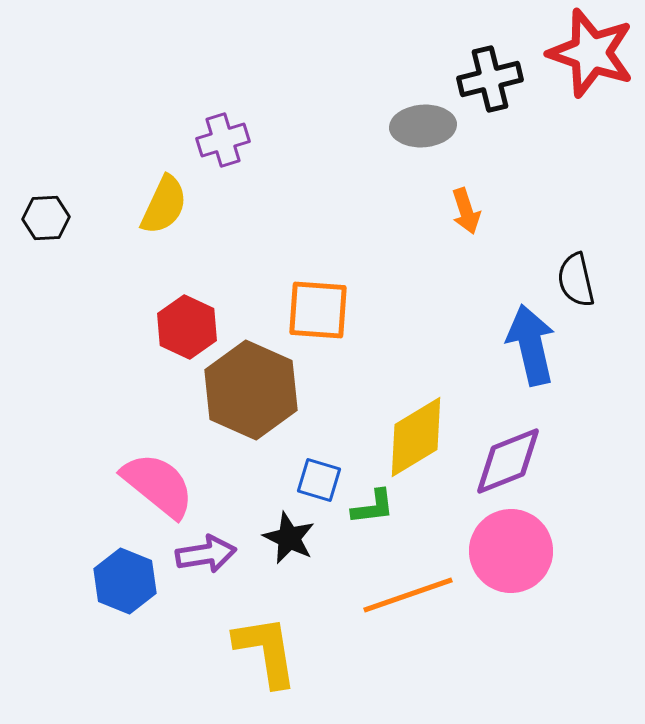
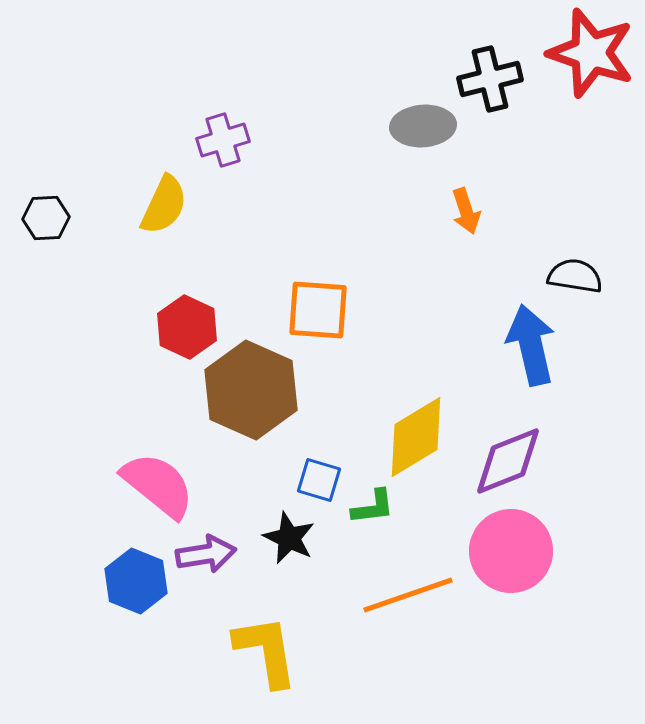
black semicircle: moved 1 px left, 4 px up; rotated 112 degrees clockwise
blue hexagon: moved 11 px right
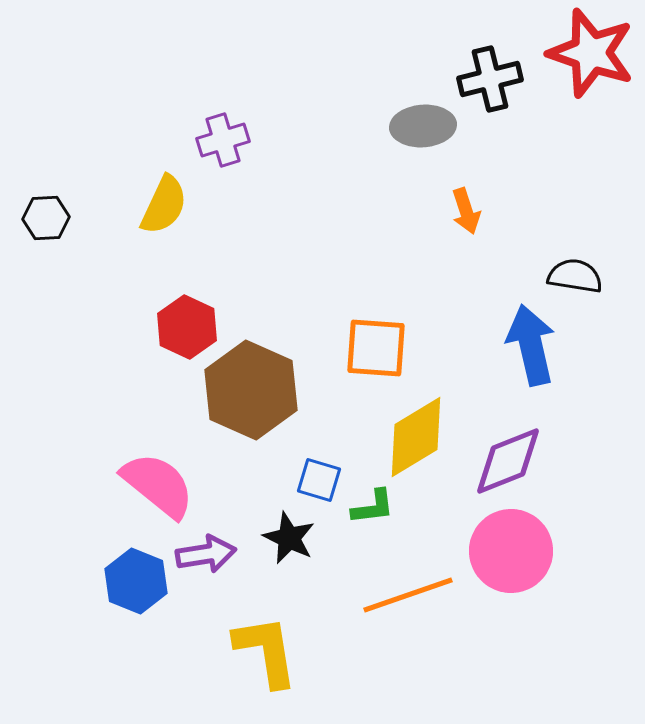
orange square: moved 58 px right, 38 px down
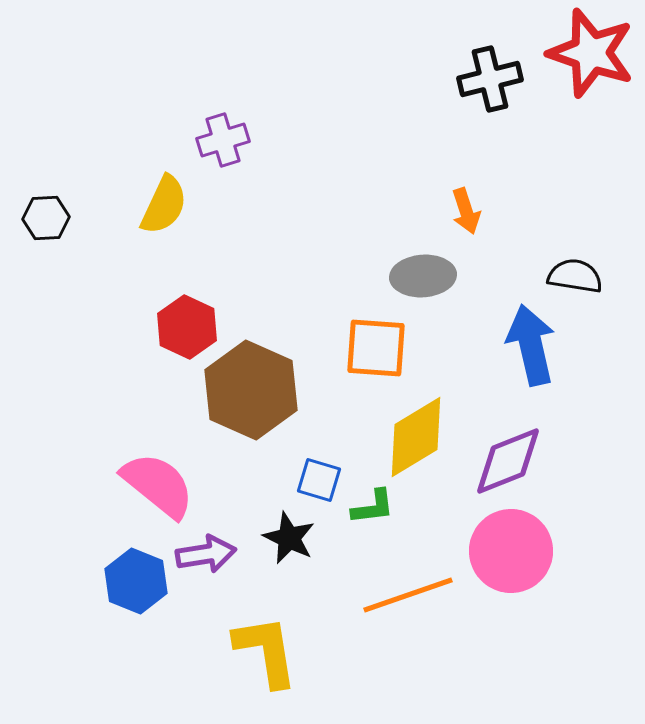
gray ellipse: moved 150 px down
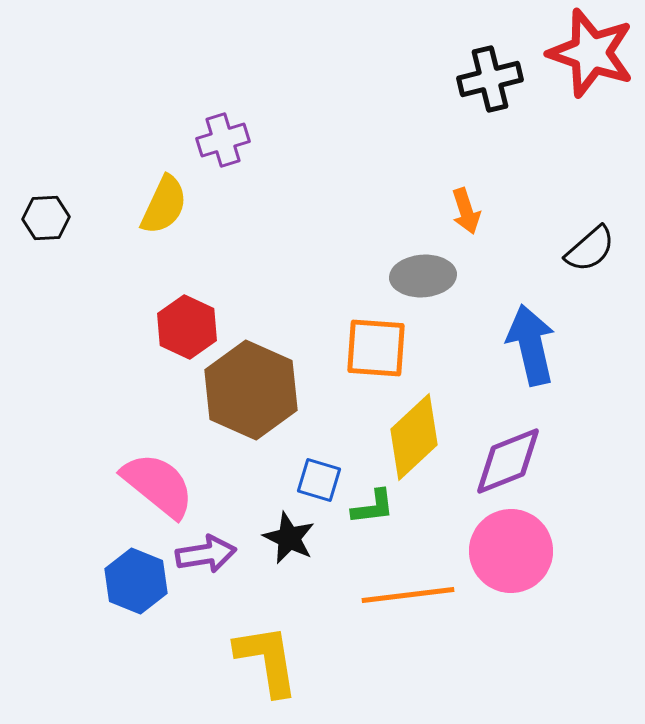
black semicircle: moved 15 px right, 27 px up; rotated 130 degrees clockwise
yellow diamond: moved 2 px left; rotated 12 degrees counterclockwise
orange line: rotated 12 degrees clockwise
yellow L-shape: moved 1 px right, 9 px down
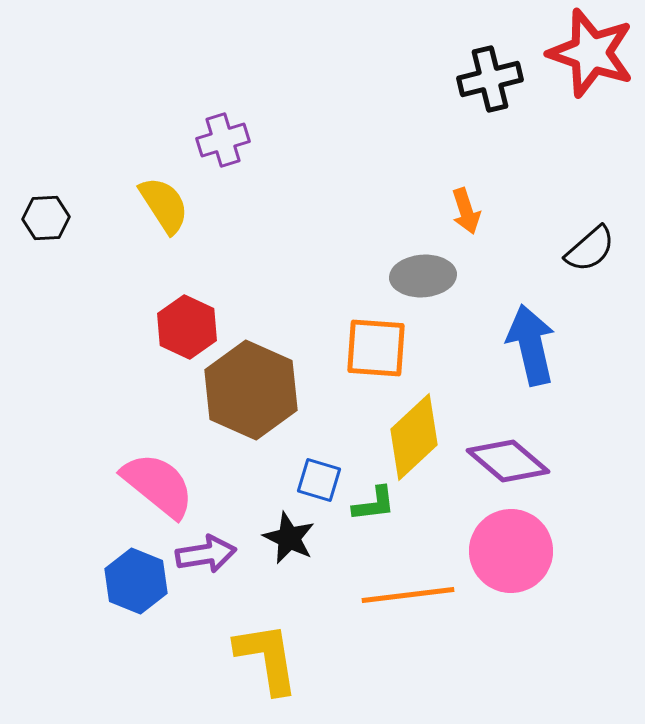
yellow semicircle: rotated 58 degrees counterclockwise
purple diamond: rotated 62 degrees clockwise
green L-shape: moved 1 px right, 3 px up
yellow L-shape: moved 2 px up
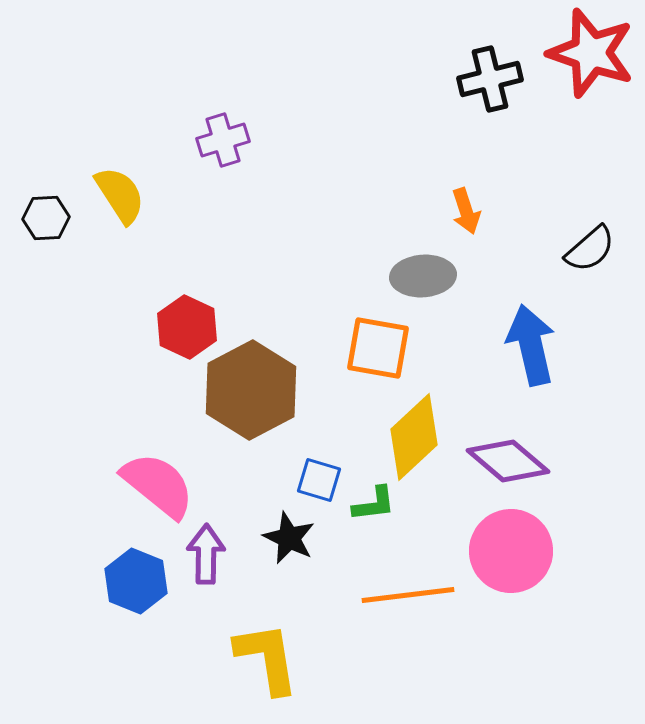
yellow semicircle: moved 44 px left, 10 px up
orange square: moved 2 px right; rotated 6 degrees clockwise
brown hexagon: rotated 8 degrees clockwise
purple arrow: rotated 80 degrees counterclockwise
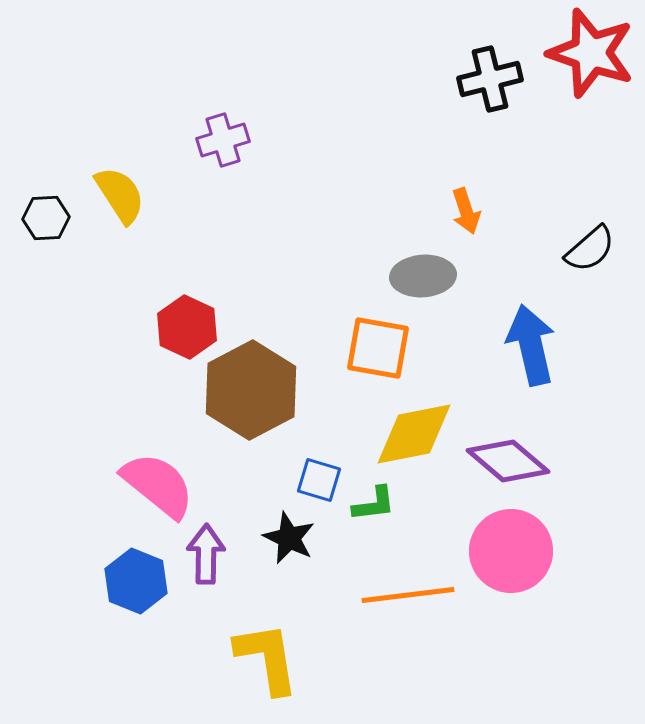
yellow diamond: moved 3 px up; rotated 32 degrees clockwise
